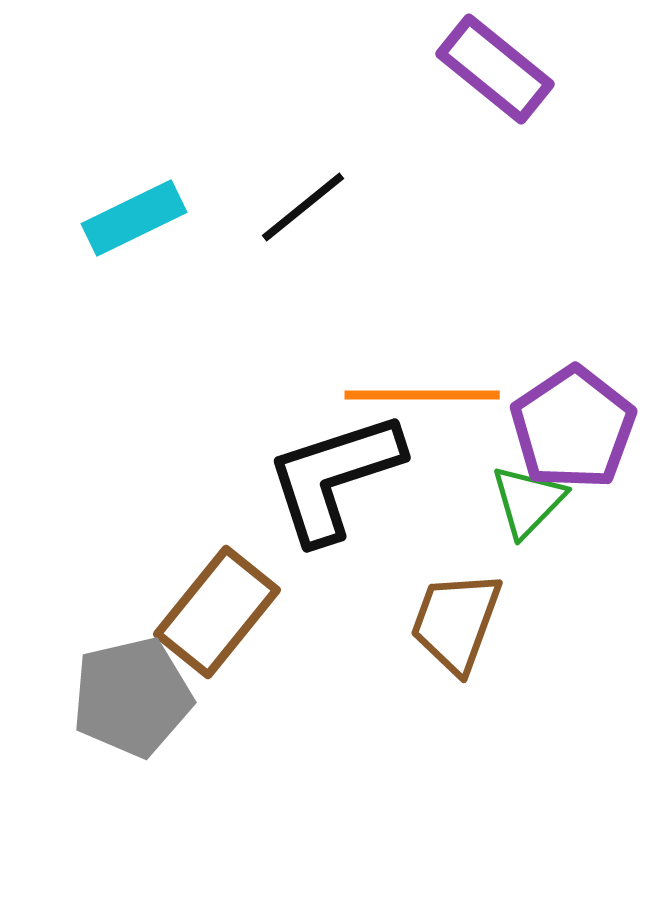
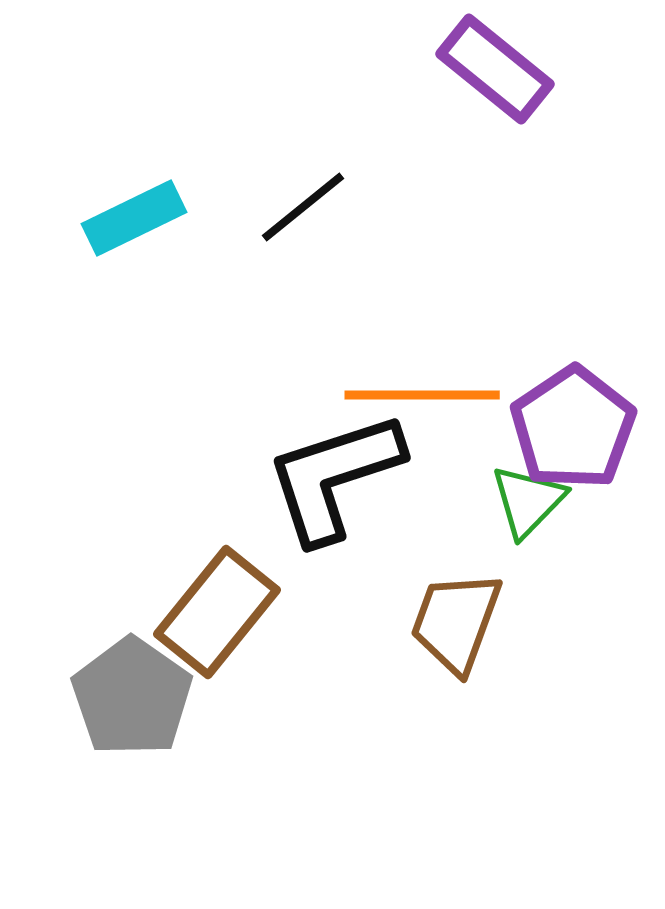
gray pentagon: rotated 24 degrees counterclockwise
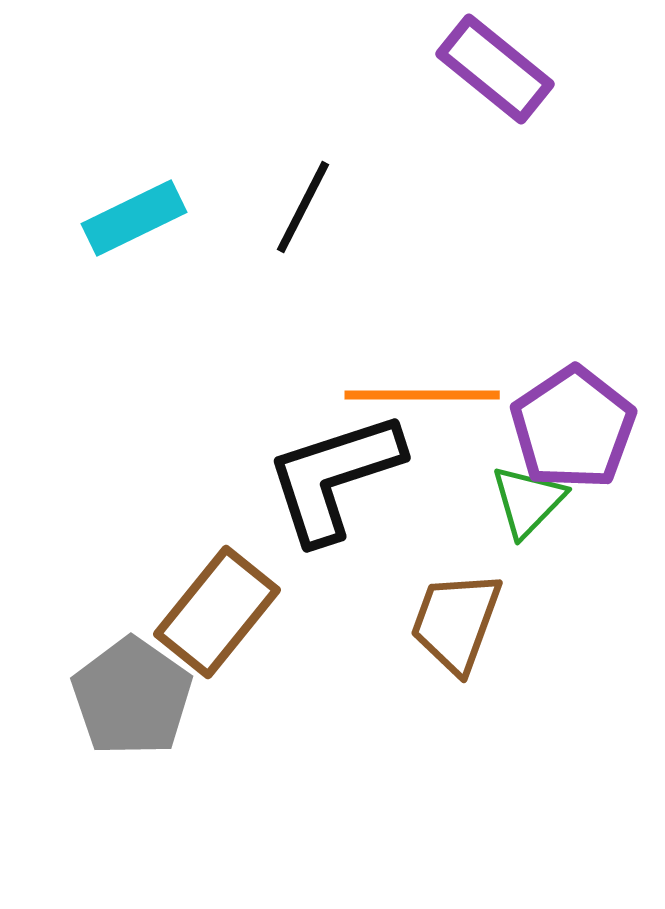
black line: rotated 24 degrees counterclockwise
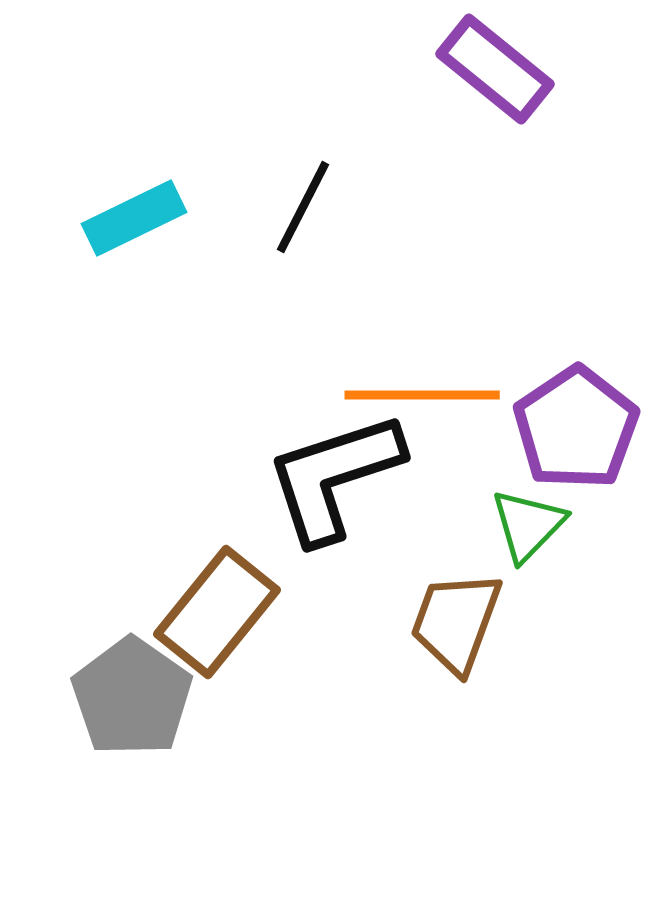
purple pentagon: moved 3 px right
green triangle: moved 24 px down
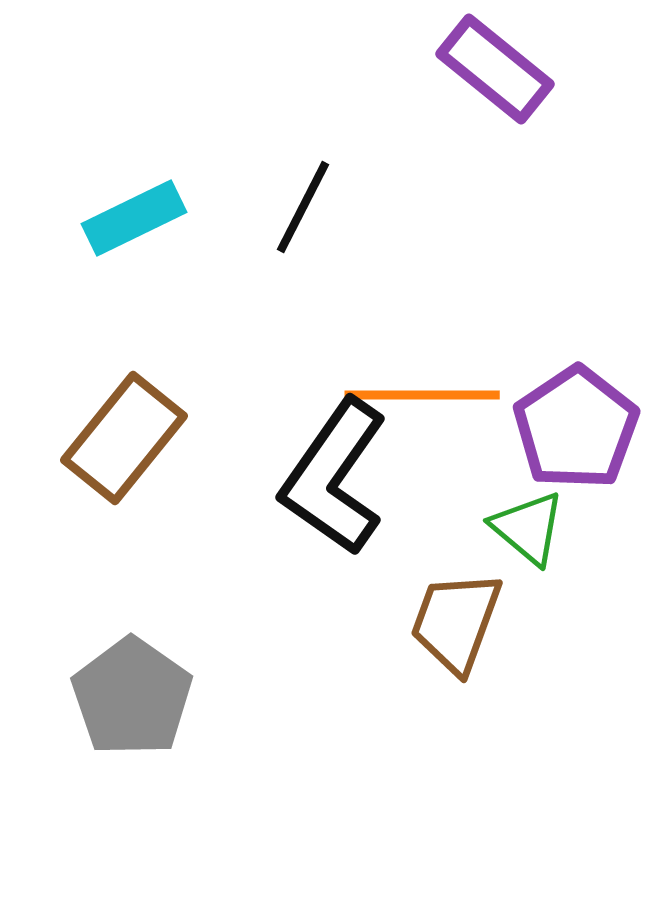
black L-shape: rotated 37 degrees counterclockwise
green triangle: moved 3 px down; rotated 34 degrees counterclockwise
brown rectangle: moved 93 px left, 174 px up
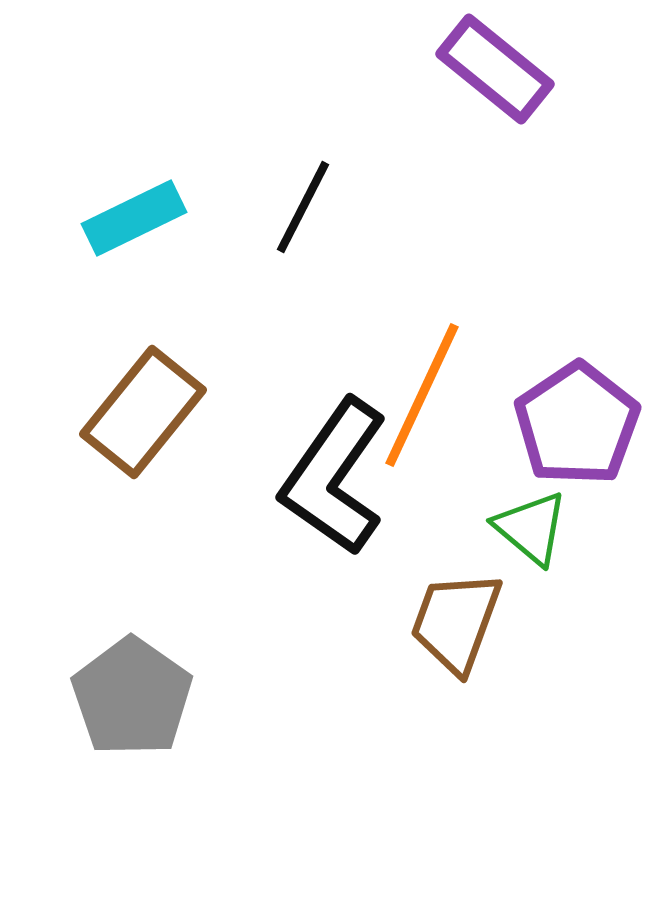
orange line: rotated 65 degrees counterclockwise
purple pentagon: moved 1 px right, 4 px up
brown rectangle: moved 19 px right, 26 px up
green triangle: moved 3 px right
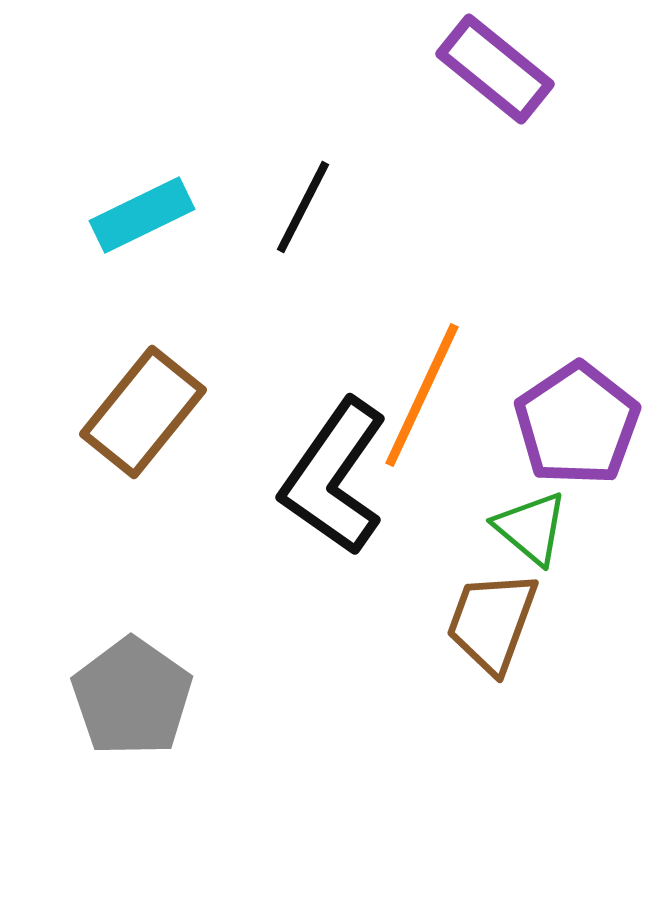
cyan rectangle: moved 8 px right, 3 px up
brown trapezoid: moved 36 px right
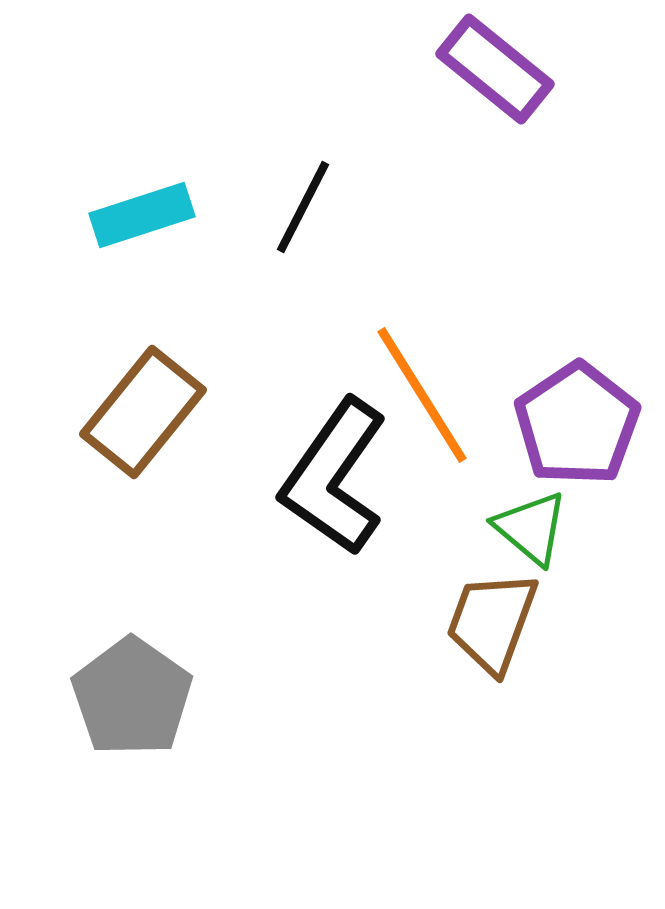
cyan rectangle: rotated 8 degrees clockwise
orange line: rotated 57 degrees counterclockwise
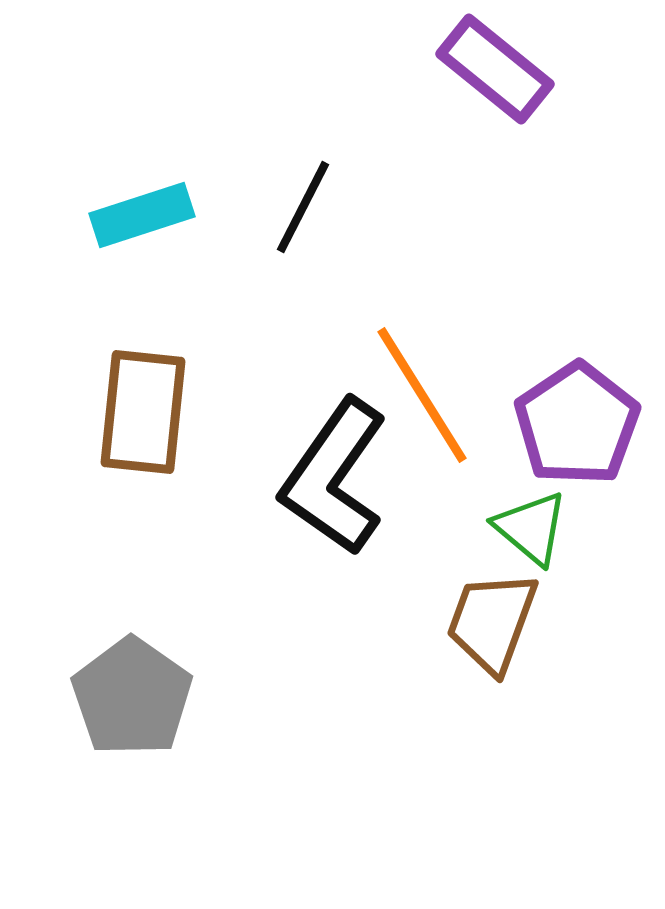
brown rectangle: rotated 33 degrees counterclockwise
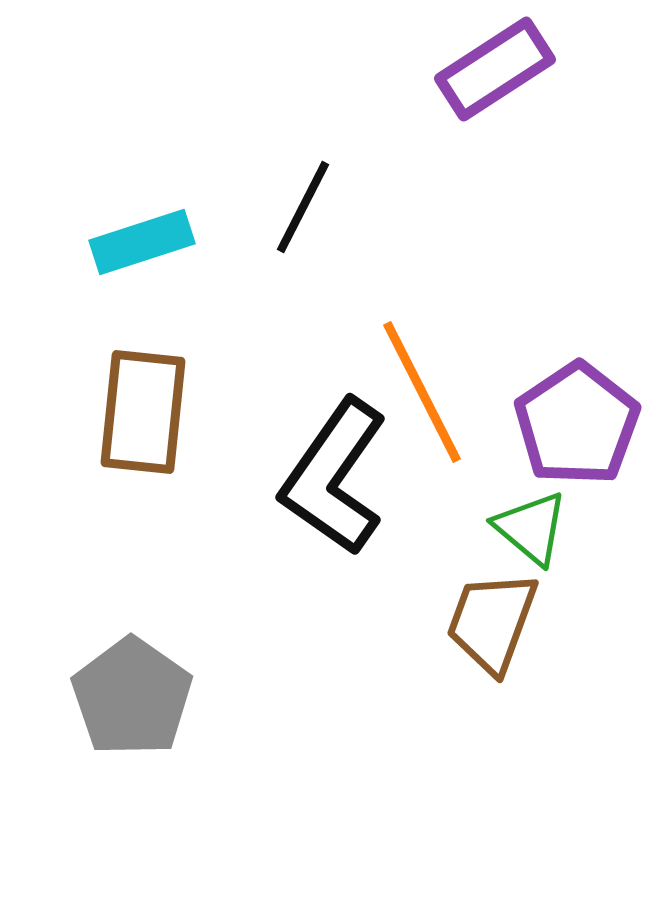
purple rectangle: rotated 72 degrees counterclockwise
cyan rectangle: moved 27 px down
orange line: moved 3 px up; rotated 5 degrees clockwise
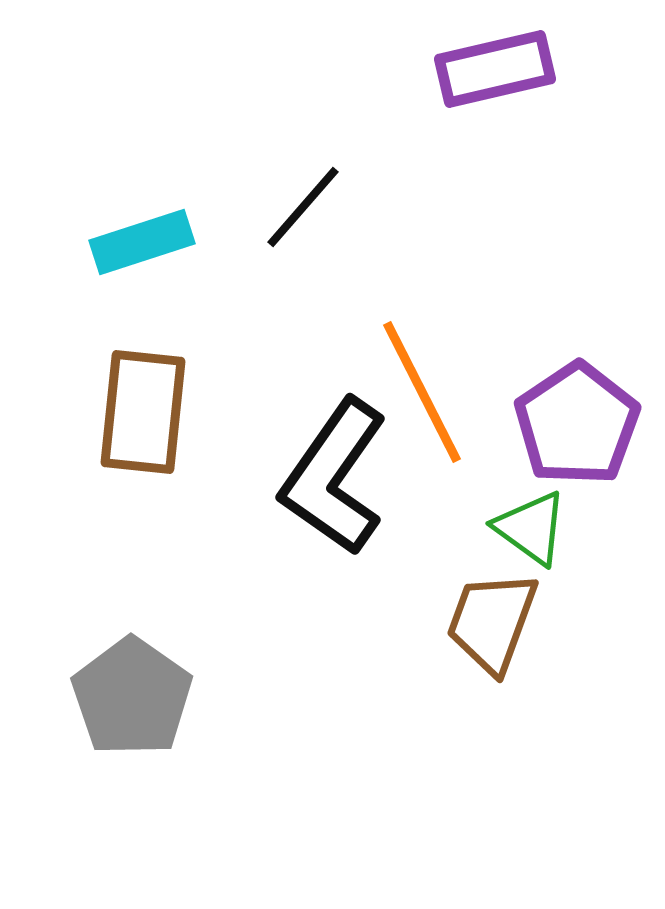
purple rectangle: rotated 20 degrees clockwise
black line: rotated 14 degrees clockwise
green triangle: rotated 4 degrees counterclockwise
